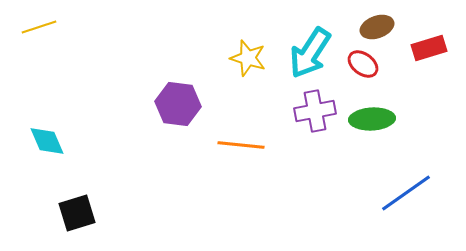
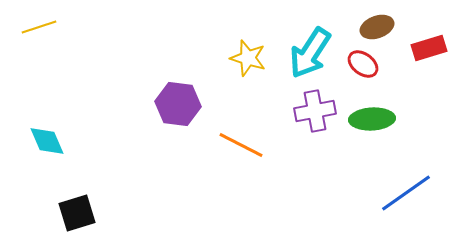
orange line: rotated 21 degrees clockwise
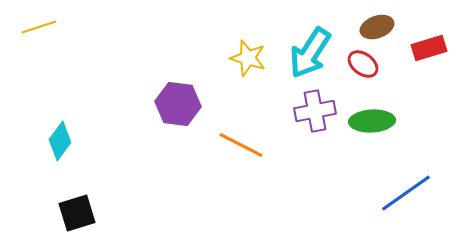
green ellipse: moved 2 px down
cyan diamond: moved 13 px right; rotated 60 degrees clockwise
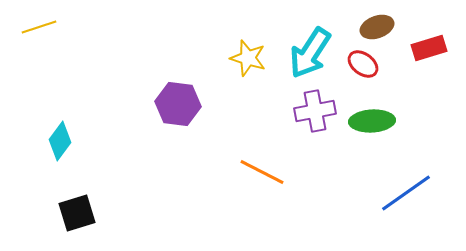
orange line: moved 21 px right, 27 px down
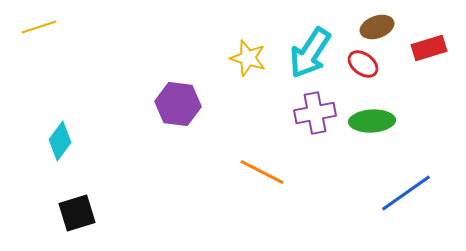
purple cross: moved 2 px down
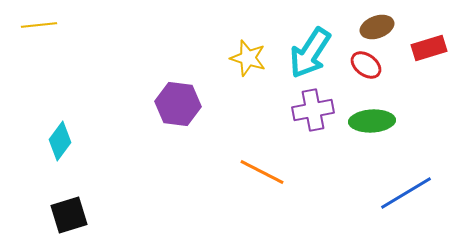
yellow line: moved 2 px up; rotated 12 degrees clockwise
red ellipse: moved 3 px right, 1 px down
purple cross: moved 2 px left, 3 px up
blue line: rotated 4 degrees clockwise
black square: moved 8 px left, 2 px down
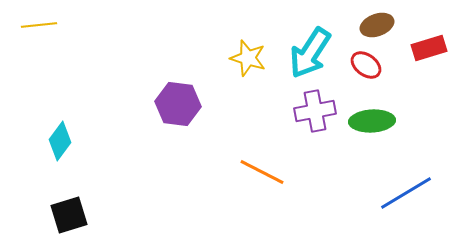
brown ellipse: moved 2 px up
purple cross: moved 2 px right, 1 px down
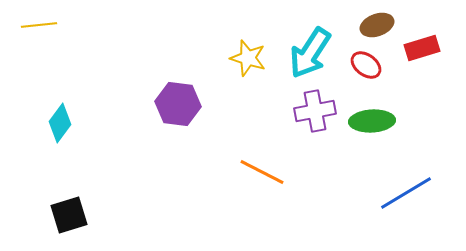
red rectangle: moved 7 px left
cyan diamond: moved 18 px up
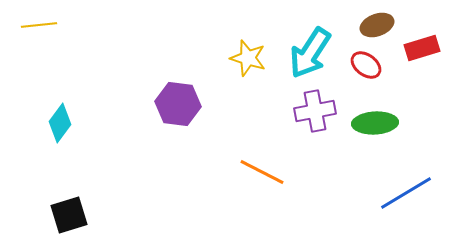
green ellipse: moved 3 px right, 2 px down
